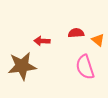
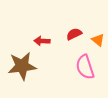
red semicircle: moved 2 px left, 1 px down; rotated 21 degrees counterclockwise
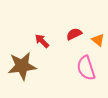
red arrow: rotated 42 degrees clockwise
pink semicircle: moved 1 px right, 1 px down
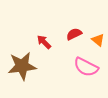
red arrow: moved 2 px right, 1 px down
pink semicircle: moved 1 px up; rotated 45 degrees counterclockwise
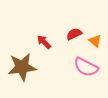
orange triangle: moved 3 px left, 1 px down
brown star: moved 1 px down
